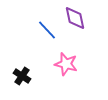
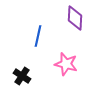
purple diamond: rotated 15 degrees clockwise
blue line: moved 9 px left, 6 px down; rotated 55 degrees clockwise
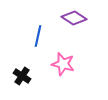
purple diamond: moved 1 px left; rotated 60 degrees counterclockwise
pink star: moved 3 px left
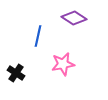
pink star: rotated 25 degrees counterclockwise
black cross: moved 6 px left, 3 px up
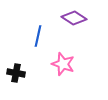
pink star: rotated 30 degrees clockwise
black cross: rotated 24 degrees counterclockwise
